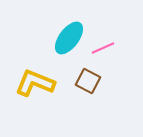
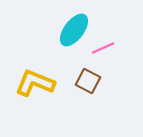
cyan ellipse: moved 5 px right, 8 px up
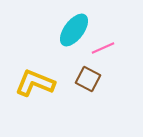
brown square: moved 2 px up
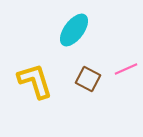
pink line: moved 23 px right, 21 px down
yellow L-shape: moved 2 px up; rotated 51 degrees clockwise
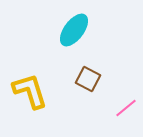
pink line: moved 39 px down; rotated 15 degrees counterclockwise
yellow L-shape: moved 5 px left, 10 px down
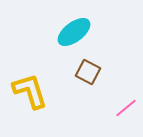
cyan ellipse: moved 2 px down; rotated 16 degrees clockwise
brown square: moved 7 px up
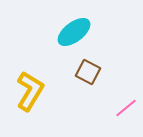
yellow L-shape: rotated 48 degrees clockwise
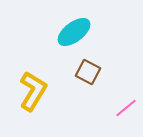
yellow L-shape: moved 3 px right
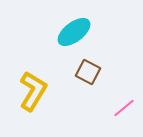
pink line: moved 2 px left
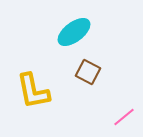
yellow L-shape: rotated 138 degrees clockwise
pink line: moved 9 px down
